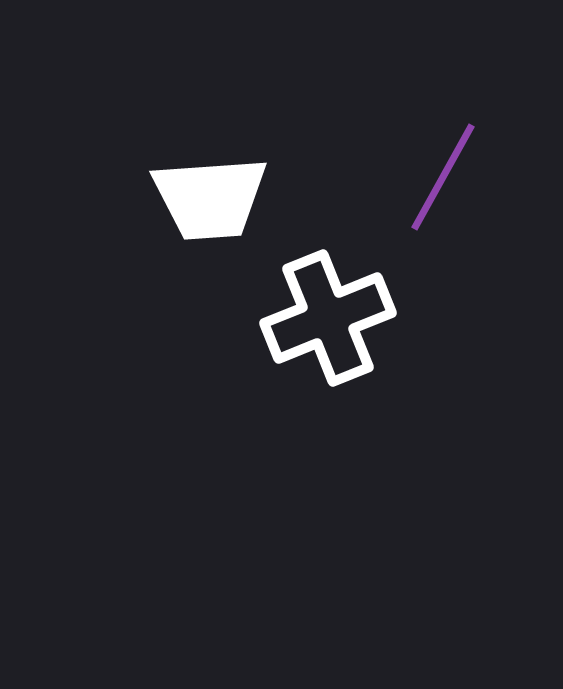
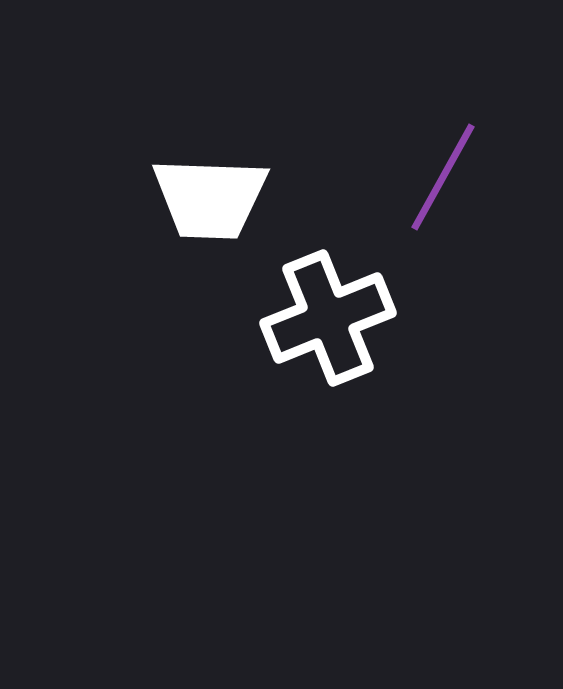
white trapezoid: rotated 6 degrees clockwise
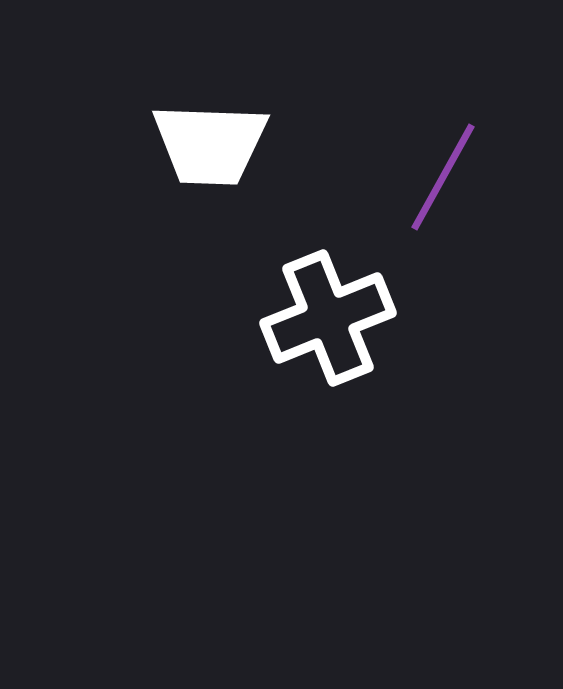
white trapezoid: moved 54 px up
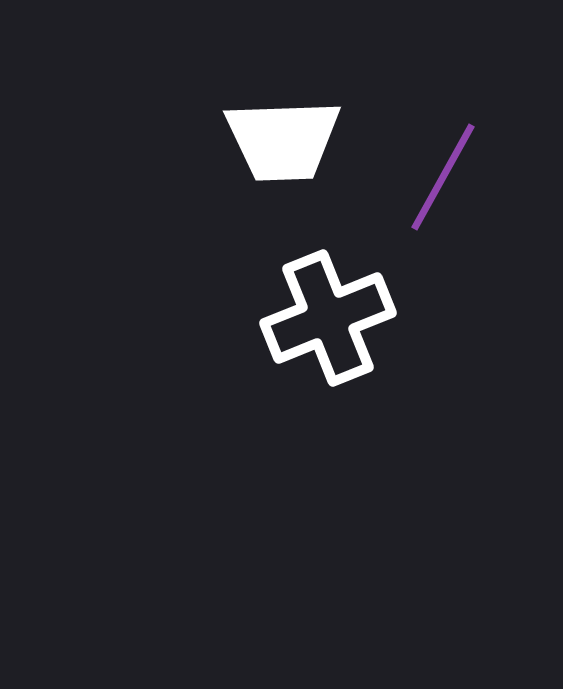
white trapezoid: moved 73 px right, 4 px up; rotated 4 degrees counterclockwise
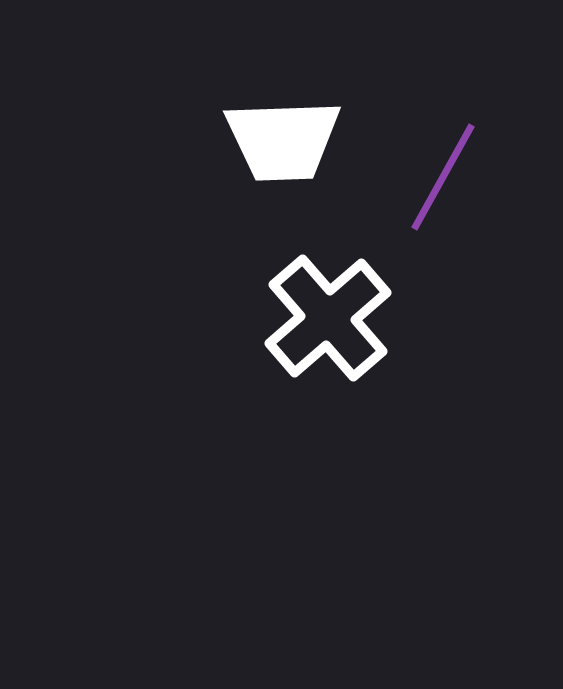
white cross: rotated 19 degrees counterclockwise
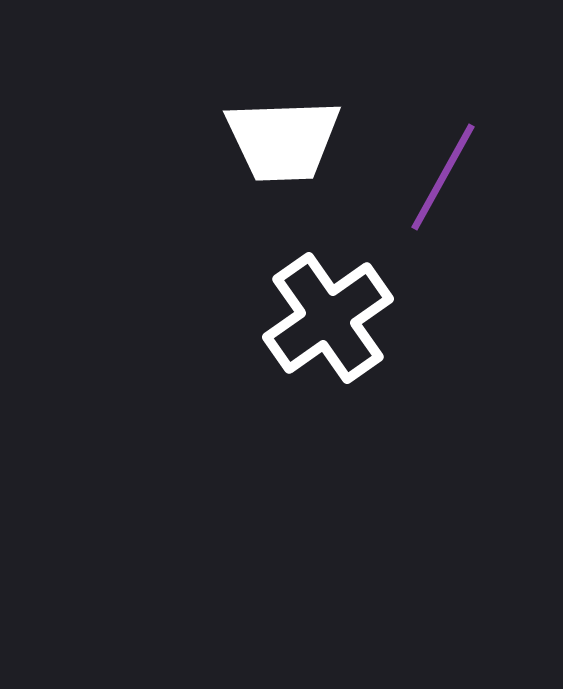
white cross: rotated 6 degrees clockwise
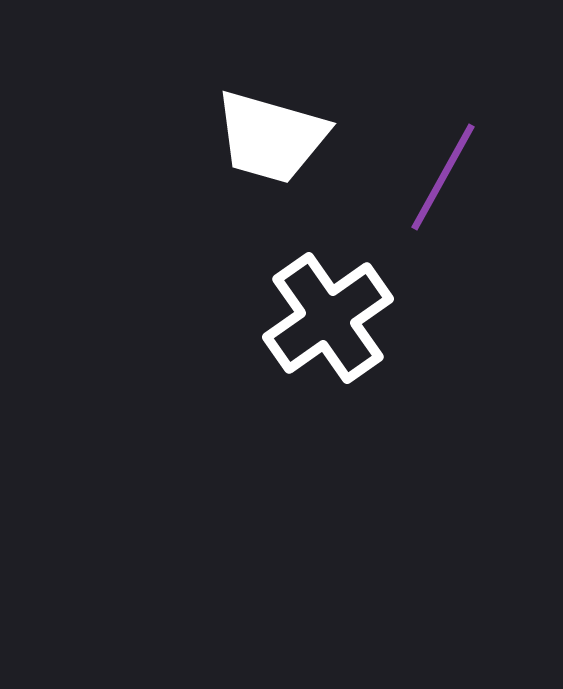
white trapezoid: moved 12 px left, 3 px up; rotated 18 degrees clockwise
